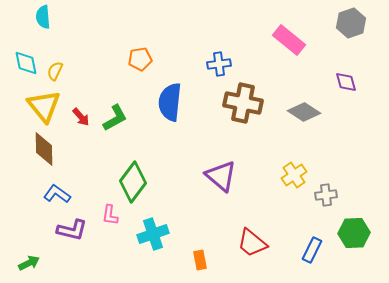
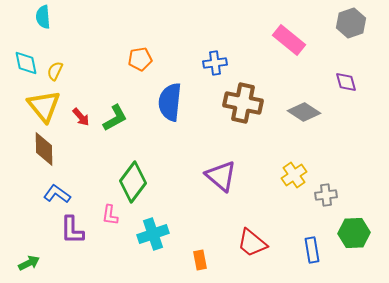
blue cross: moved 4 px left, 1 px up
purple L-shape: rotated 76 degrees clockwise
blue rectangle: rotated 35 degrees counterclockwise
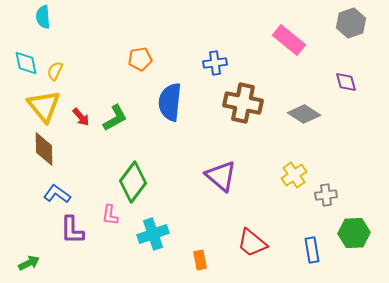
gray diamond: moved 2 px down
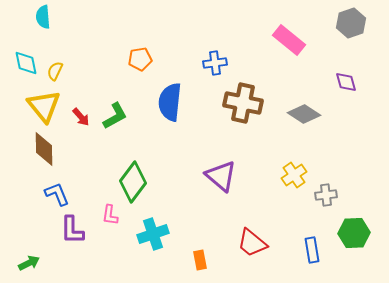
green L-shape: moved 2 px up
blue L-shape: rotated 32 degrees clockwise
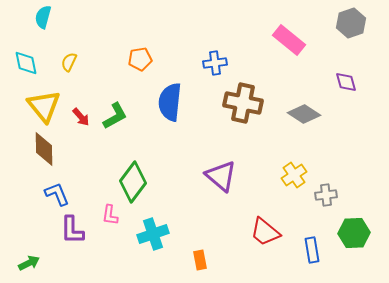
cyan semicircle: rotated 20 degrees clockwise
yellow semicircle: moved 14 px right, 9 px up
red trapezoid: moved 13 px right, 11 px up
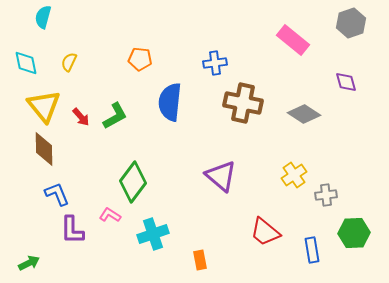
pink rectangle: moved 4 px right
orange pentagon: rotated 15 degrees clockwise
pink L-shape: rotated 115 degrees clockwise
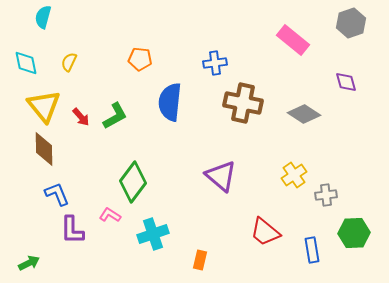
orange rectangle: rotated 24 degrees clockwise
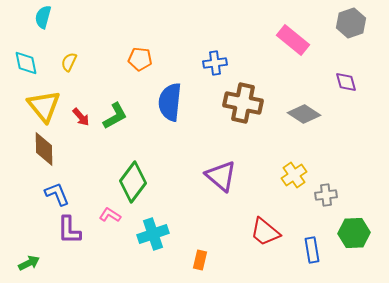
purple L-shape: moved 3 px left
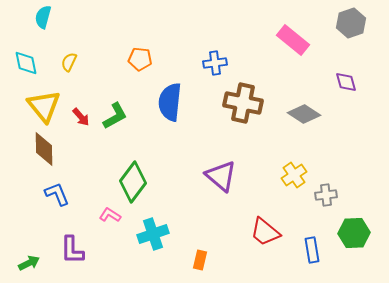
purple L-shape: moved 3 px right, 20 px down
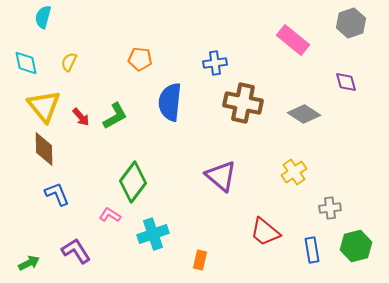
yellow cross: moved 3 px up
gray cross: moved 4 px right, 13 px down
green hexagon: moved 2 px right, 13 px down; rotated 12 degrees counterclockwise
purple L-shape: moved 4 px right, 1 px down; rotated 148 degrees clockwise
